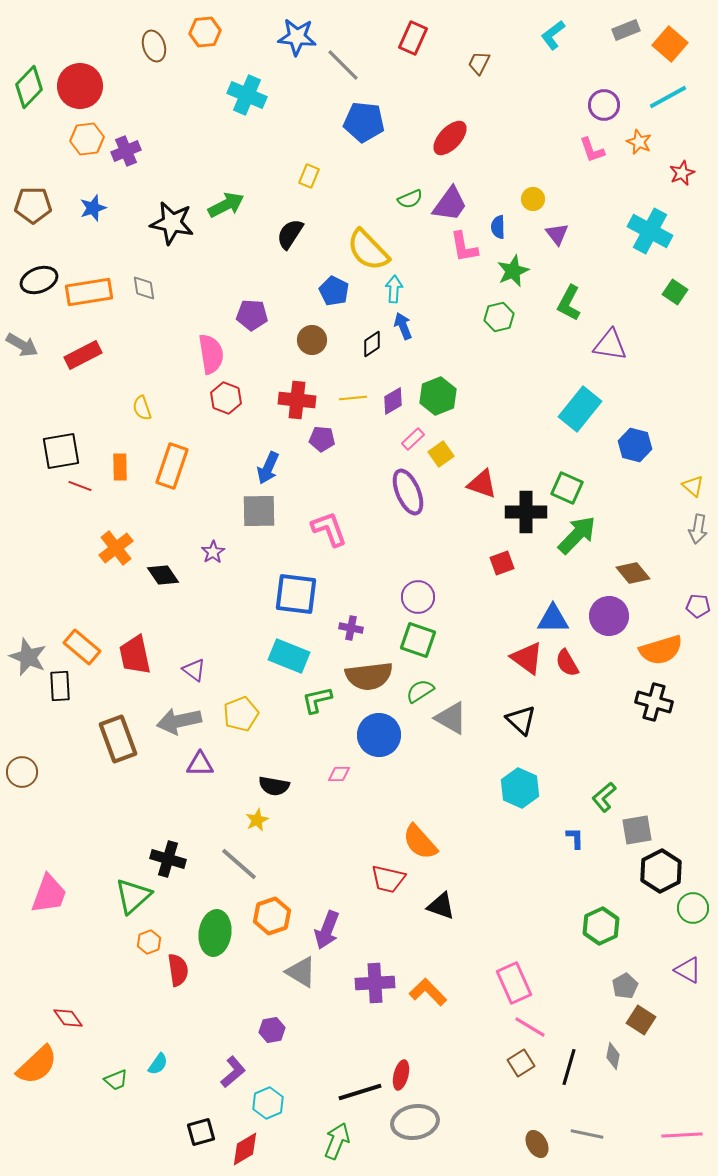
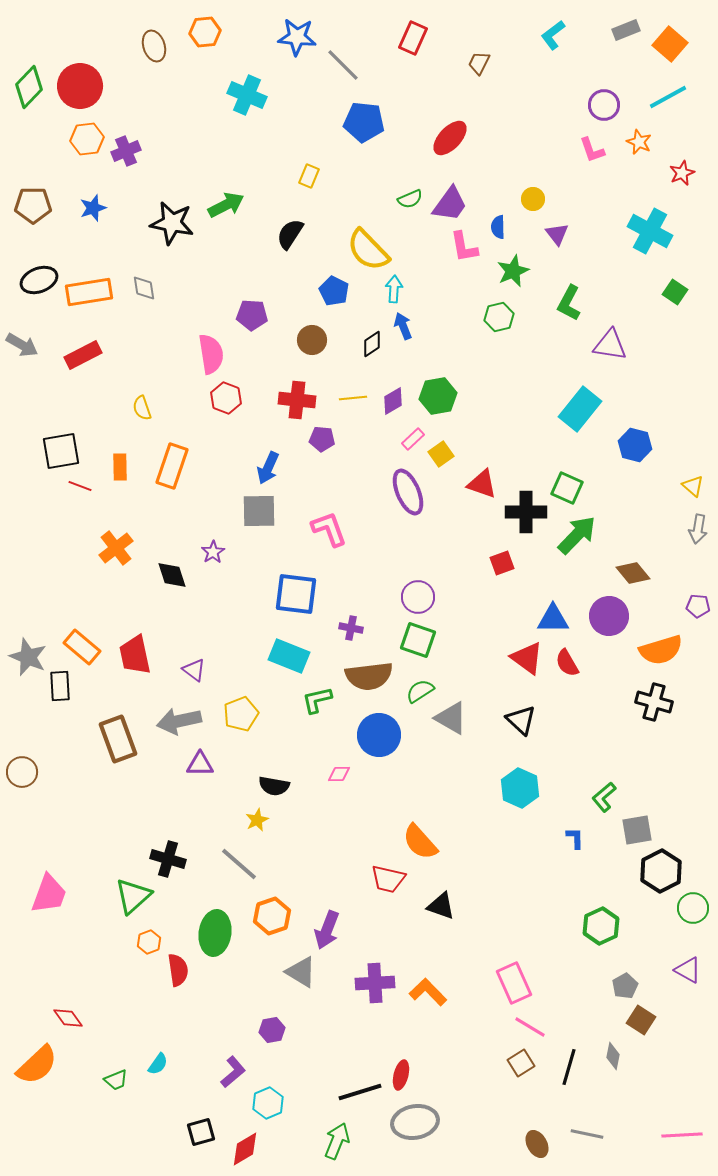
green hexagon at (438, 396): rotated 12 degrees clockwise
black diamond at (163, 575): moved 9 px right; rotated 16 degrees clockwise
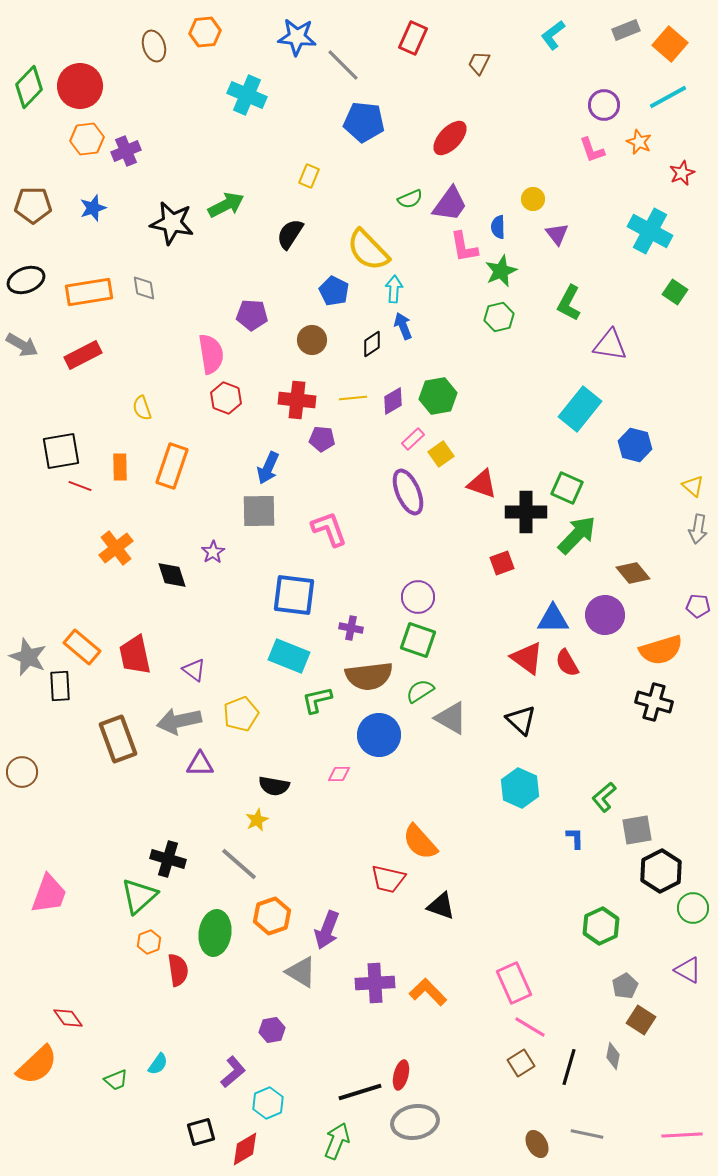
green star at (513, 271): moved 12 px left
black ellipse at (39, 280): moved 13 px left
blue square at (296, 594): moved 2 px left, 1 px down
purple circle at (609, 616): moved 4 px left, 1 px up
green triangle at (133, 896): moved 6 px right
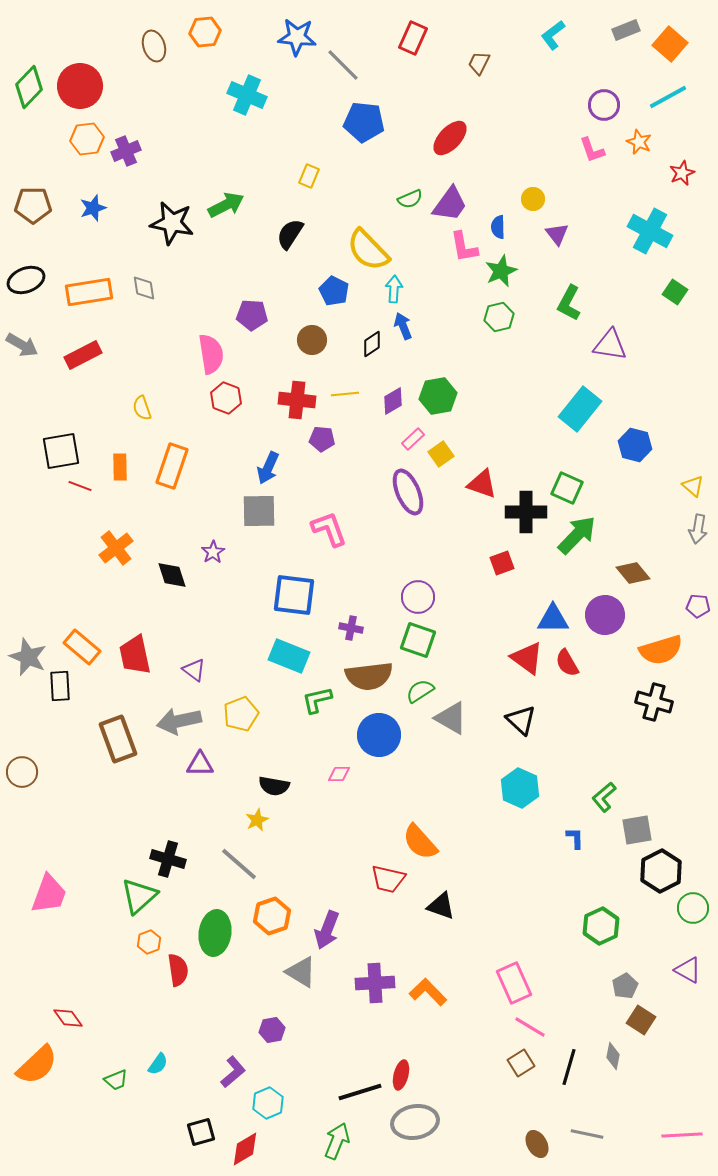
yellow line at (353, 398): moved 8 px left, 4 px up
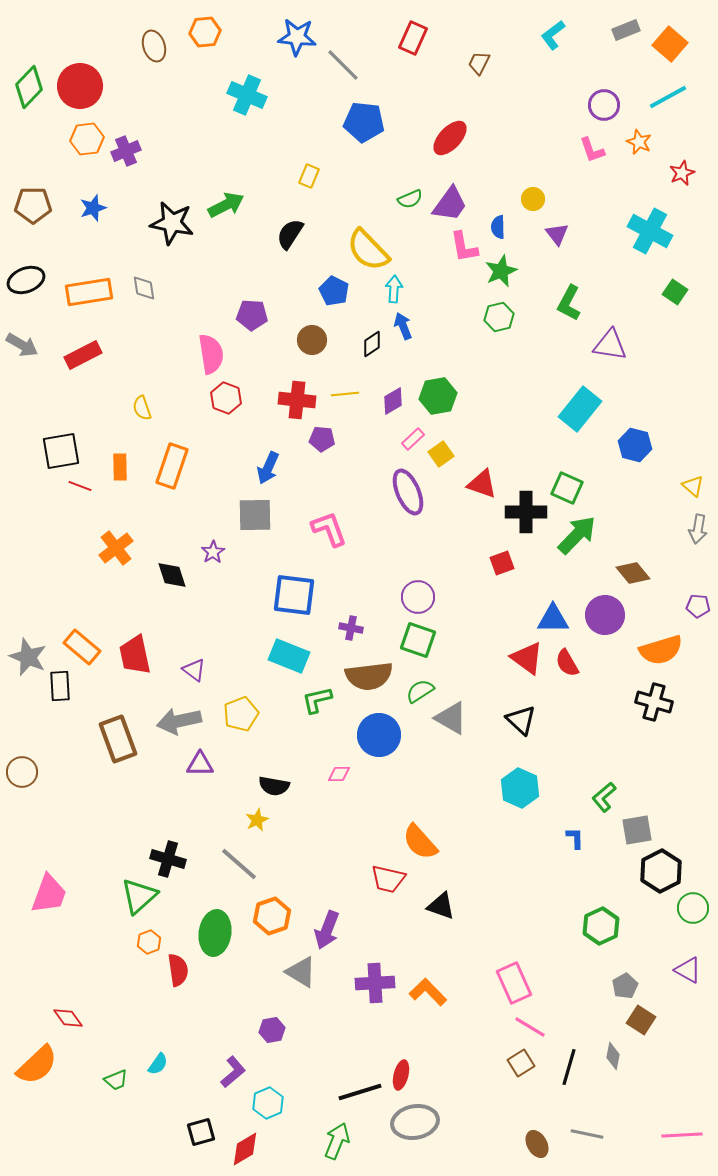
gray square at (259, 511): moved 4 px left, 4 px down
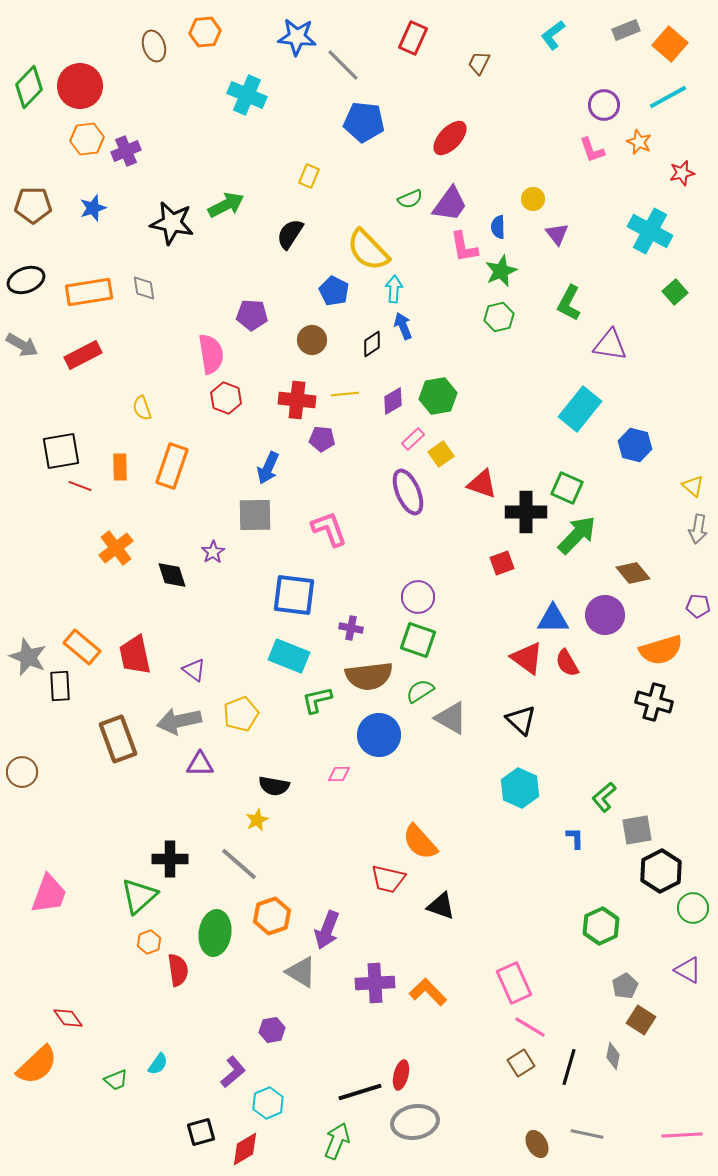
red star at (682, 173): rotated 10 degrees clockwise
green square at (675, 292): rotated 15 degrees clockwise
black cross at (168, 859): moved 2 px right; rotated 16 degrees counterclockwise
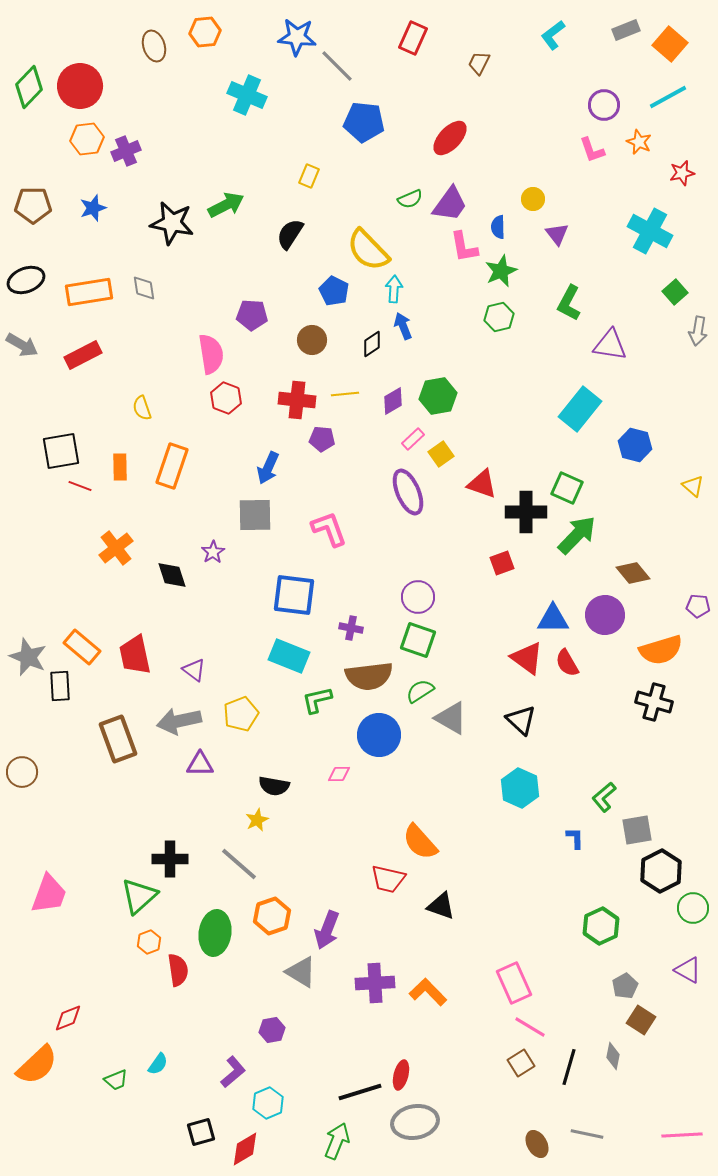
gray line at (343, 65): moved 6 px left, 1 px down
gray arrow at (698, 529): moved 198 px up
red diamond at (68, 1018): rotated 76 degrees counterclockwise
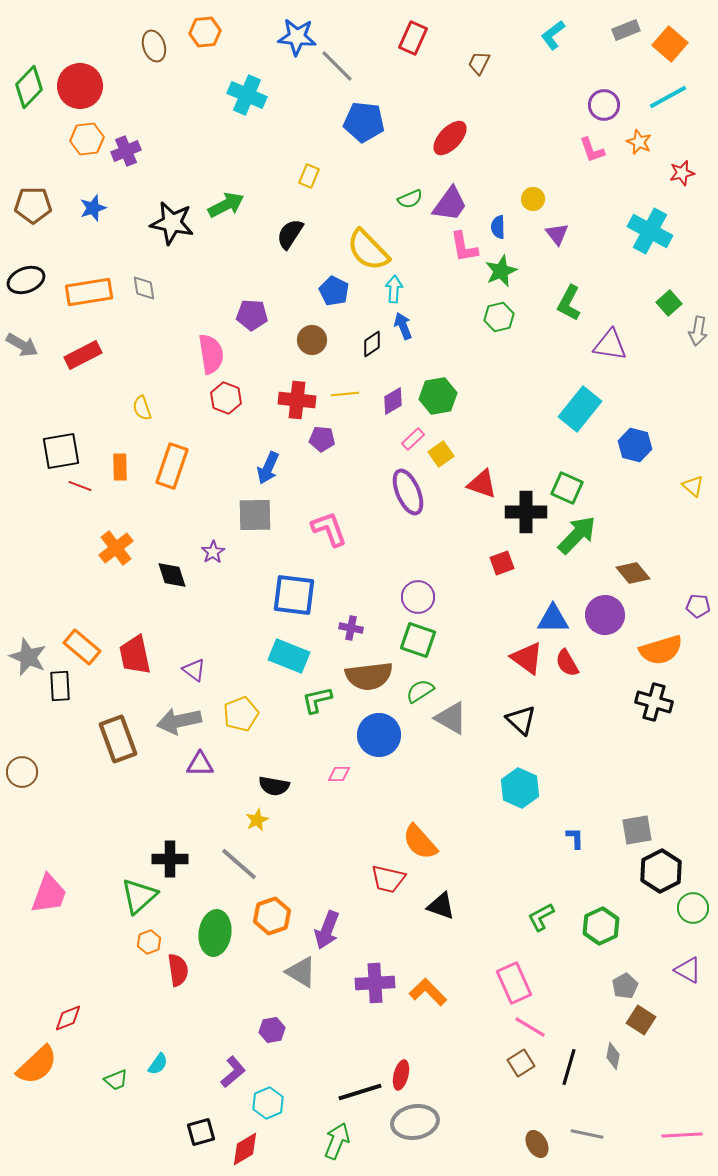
green square at (675, 292): moved 6 px left, 11 px down
green L-shape at (604, 797): moved 63 px left, 120 px down; rotated 12 degrees clockwise
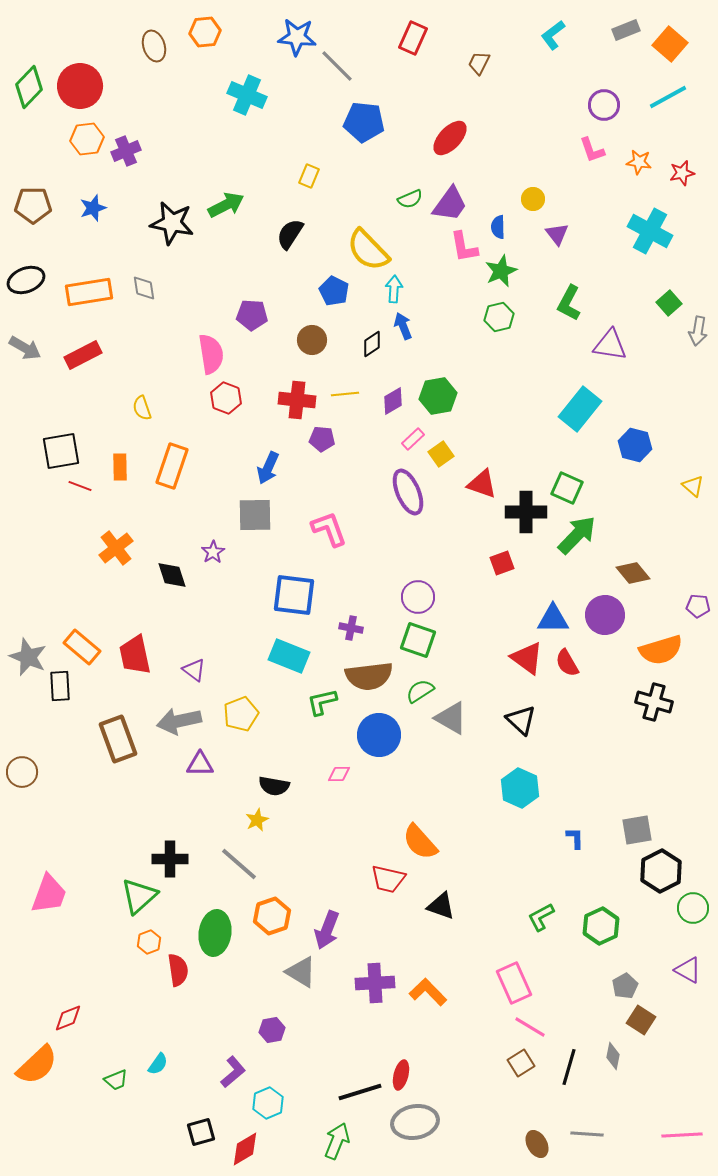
orange star at (639, 142): moved 20 px down; rotated 15 degrees counterclockwise
gray arrow at (22, 345): moved 3 px right, 3 px down
green L-shape at (317, 700): moved 5 px right, 2 px down
gray line at (587, 1134): rotated 8 degrees counterclockwise
